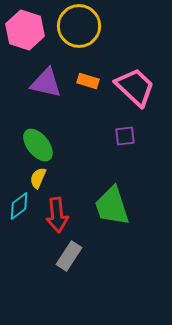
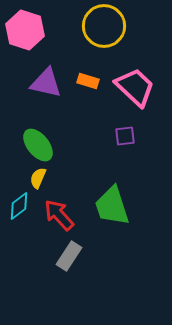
yellow circle: moved 25 px right
red arrow: moved 2 px right; rotated 144 degrees clockwise
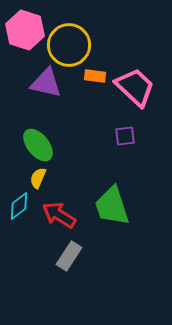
yellow circle: moved 35 px left, 19 px down
orange rectangle: moved 7 px right, 5 px up; rotated 10 degrees counterclockwise
red arrow: rotated 16 degrees counterclockwise
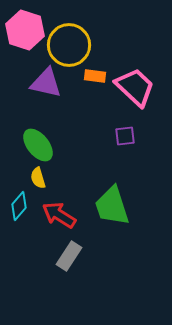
yellow semicircle: rotated 40 degrees counterclockwise
cyan diamond: rotated 12 degrees counterclockwise
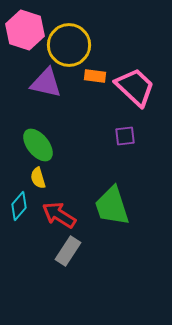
gray rectangle: moved 1 px left, 5 px up
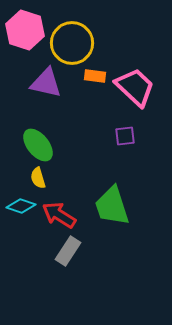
yellow circle: moved 3 px right, 2 px up
cyan diamond: moved 2 px right; rotated 68 degrees clockwise
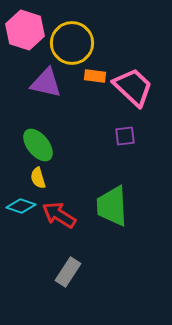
pink trapezoid: moved 2 px left
green trapezoid: rotated 15 degrees clockwise
gray rectangle: moved 21 px down
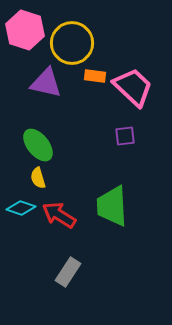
cyan diamond: moved 2 px down
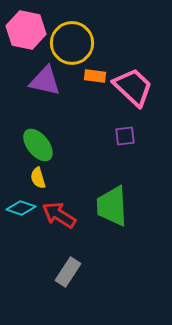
pink hexagon: moved 1 px right; rotated 6 degrees counterclockwise
purple triangle: moved 1 px left, 2 px up
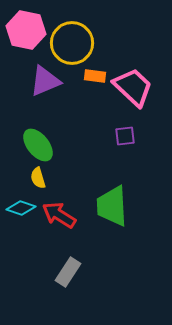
purple triangle: rotated 36 degrees counterclockwise
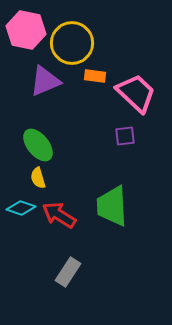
pink trapezoid: moved 3 px right, 6 px down
